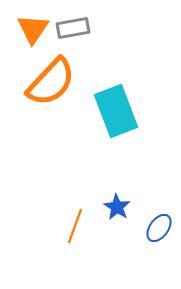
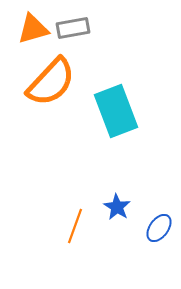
orange triangle: rotated 40 degrees clockwise
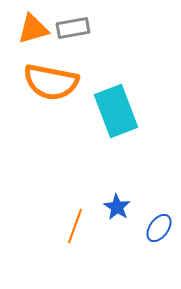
orange semicircle: rotated 58 degrees clockwise
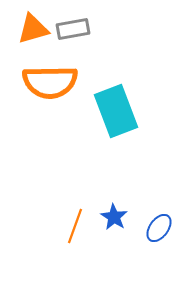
gray rectangle: moved 1 px down
orange semicircle: moved 1 px left; rotated 12 degrees counterclockwise
blue star: moved 3 px left, 10 px down
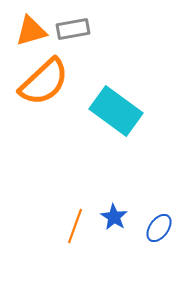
orange triangle: moved 2 px left, 2 px down
orange semicircle: moved 6 px left; rotated 42 degrees counterclockwise
cyan rectangle: rotated 33 degrees counterclockwise
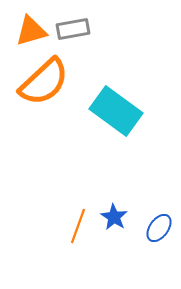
orange line: moved 3 px right
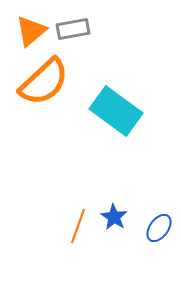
orange triangle: rotated 24 degrees counterclockwise
